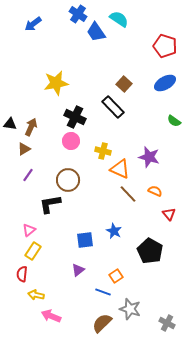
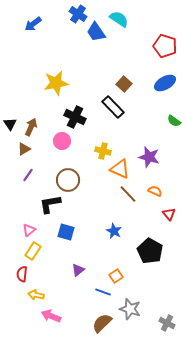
black triangle: rotated 48 degrees clockwise
pink circle: moved 9 px left
blue square: moved 19 px left, 8 px up; rotated 24 degrees clockwise
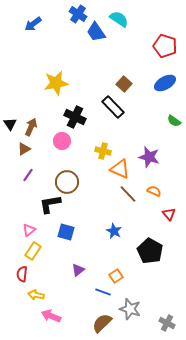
brown circle: moved 1 px left, 2 px down
orange semicircle: moved 1 px left
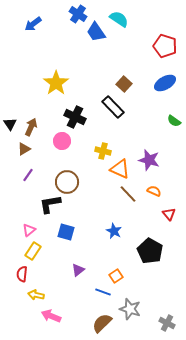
yellow star: rotated 25 degrees counterclockwise
purple star: moved 3 px down
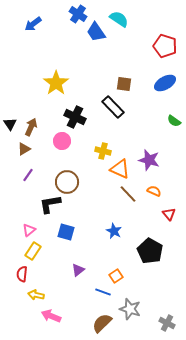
brown square: rotated 35 degrees counterclockwise
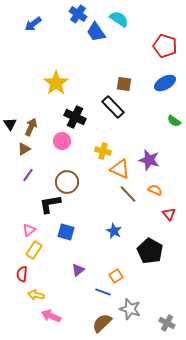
orange semicircle: moved 1 px right, 1 px up
yellow rectangle: moved 1 px right, 1 px up
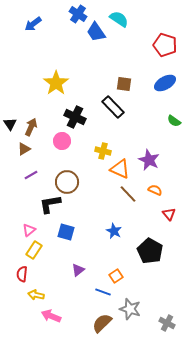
red pentagon: moved 1 px up
purple star: rotated 10 degrees clockwise
purple line: moved 3 px right; rotated 24 degrees clockwise
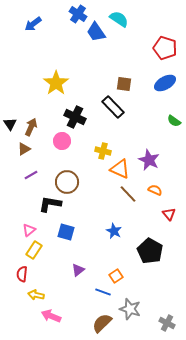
red pentagon: moved 3 px down
black L-shape: rotated 20 degrees clockwise
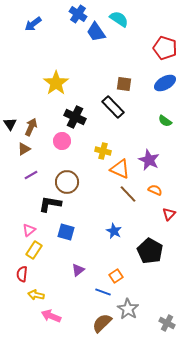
green semicircle: moved 9 px left
red triangle: rotated 24 degrees clockwise
gray star: moved 2 px left; rotated 15 degrees clockwise
